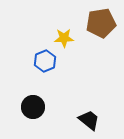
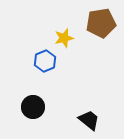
yellow star: rotated 12 degrees counterclockwise
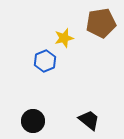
black circle: moved 14 px down
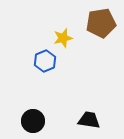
yellow star: moved 1 px left
black trapezoid: rotated 30 degrees counterclockwise
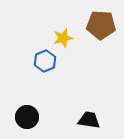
brown pentagon: moved 2 px down; rotated 12 degrees clockwise
black circle: moved 6 px left, 4 px up
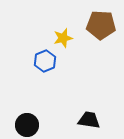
black circle: moved 8 px down
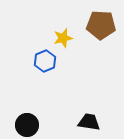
black trapezoid: moved 2 px down
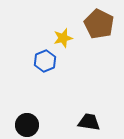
brown pentagon: moved 2 px left, 1 px up; rotated 24 degrees clockwise
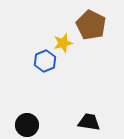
brown pentagon: moved 8 px left, 1 px down
yellow star: moved 5 px down
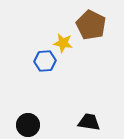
yellow star: rotated 24 degrees clockwise
blue hexagon: rotated 20 degrees clockwise
black circle: moved 1 px right
